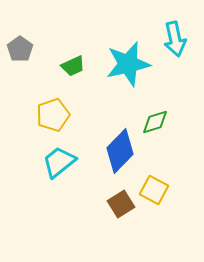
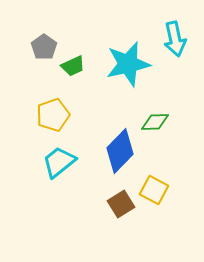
gray pentagon: moved 24 px right, 2 px up
green diamond: rotated 16 degrees clockwise
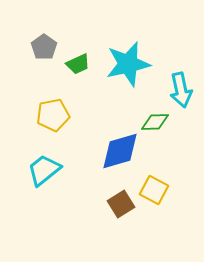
cyan arrow: moved 6 px right, 51 px down
green trapezoid: moved 5 px right, 2 px up
yellow pentagon: rotated 8 degrees clockwise
blue diamond: rotated 30 degrees clockwise
cyan trapezoid: moved 15 px left, 8 px down
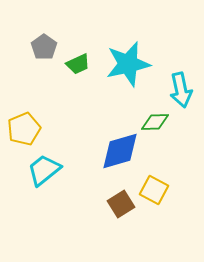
yellow pentagon: moved 29 px left, 14 px down; rotated 12 degrees counterclockwise
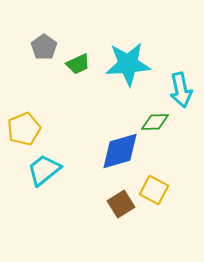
cyan star: rotated 9 degrees clockwise
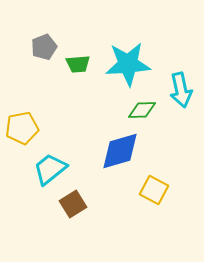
gray pentagon: rotated 15 degrees clockwise
green trapezoid: rotated 20 degrees clockwise
green diamond: moved 13 px left, 12 px up
yellow pentagon: moved 2 px left, 1 px up; rotated 12 degrees clockwise
cyan trapezoid: moved 6 px right, 1 px up
brown square: moved 48 px left
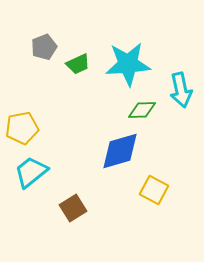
green trapezoid: rotated 20 degrees counterclockwise
cyan trapezoid: moved 19 px left, 3 px down
brown square: moved 4 px down
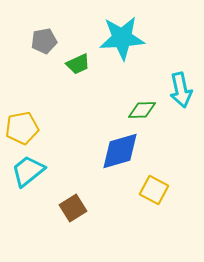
gray pentagon: moved 6 px up; rotated 10 degrees clockwise
cyan star: moved 6 px left, 26 px up
cyan trapezoid: moved 3 px left, 1 px up
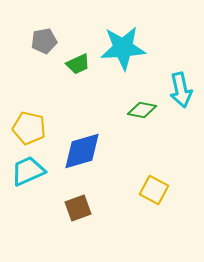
cyan star: moved 1 px right, 10 px down
green diamond: rotated 12 degrees clockwise
yellow pentagon: moved 7 px right; rotated 24 degrees clockwise
blue diamond: moved 38 px left
cyan trapezoid: rotated 15 degrees clockwise
brown square: moved 5 px right; rotated 12 degrees clockwise
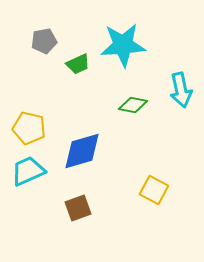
cyan star: moved 3 px up
green diamond: moved 9 px left, 5 px up
